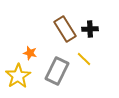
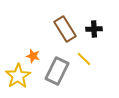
black cross: moved 4 px right
orange star: moved 3 px right, 3 px down
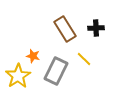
black cross: moved 2 px right, 1 px up
gray rectangle: moved 1 px left
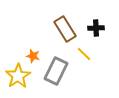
yellow line: moved 5 px up
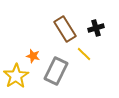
black cross: rotated 14 degrees counterclockwise
yellow star: moved 2 px left
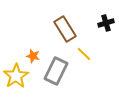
black cross: moved 10 px right, 5 px up
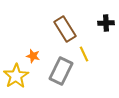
black cross: rotated 14 degrees clockwise
yellow line: rotated 21 degrees clockwise
gray rectangle: moved 5 px right
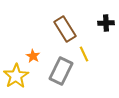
orange star: rotated 16 degrees clockwise
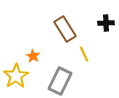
gray rectangle: moved 1 px left, 10 px down
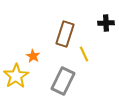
brown rectangle: moved 5 px down; rotated 50 degrees clockwise
gray rectangle: moved 3 px right
